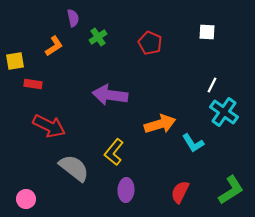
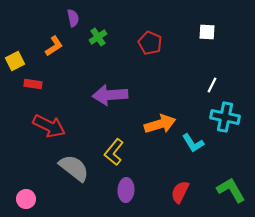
yellow square: rotated 18 degrees counterclockwise
purple arrow: rotated 12 degrees counterclockwise
cyan cross: moved 1 px right, 5 px down; rotated 24 degrees counterclockwise
green L-shape: rotated 88 degrees counterclockwise
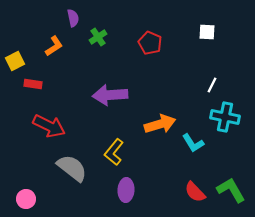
gray semicircle: moved 2 px left
red semicircle: moved 15 px right; rotated 70 degrees counterclockwise
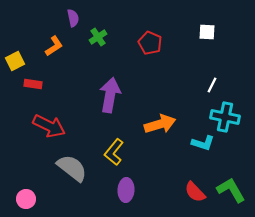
purple arrow: rotated 104 degrees clockwise
cyan L-shape: moved 10 px right; rotated 40 degrees counterclockwise
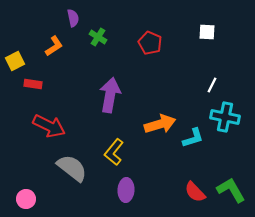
green cross: rotated 24 degrees counterclockwise
cyan L-shape: moved 10 px left, 5 px up; rotated 35 degrees counterclockwise
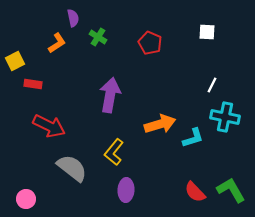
orange L-shape: moved 3 px right, 3 px up
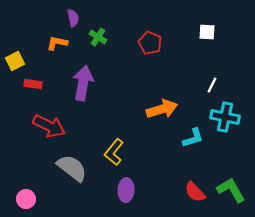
orange L-shape: rotated 135 degrees counterclockwise
purple arrow: moved 27 px left, 12 px up
orange arrow: moved 2 px right, 15 px up
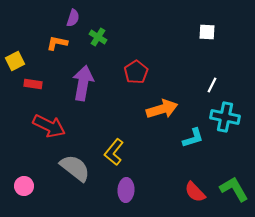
purple semicircle: rotated 30 degrees clockwise
red pentagon: moved 14 px left, 29 px down; rotated 15 degrees clockwise
gray semicircle: moved 3 px right
green L-shape: moved 3 px right, 1 px up
pink circle: moved 2 px left, 13 px up
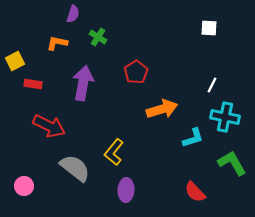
purple semicircle: moved 4 px up
white square: moved 2 px right, 4 px up
green L-shape: moved 2 px left, 26 px up
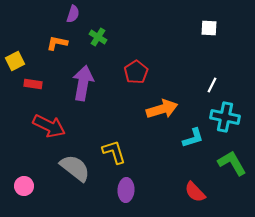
yellow L-shape: rotated 124 degrees clockwise
